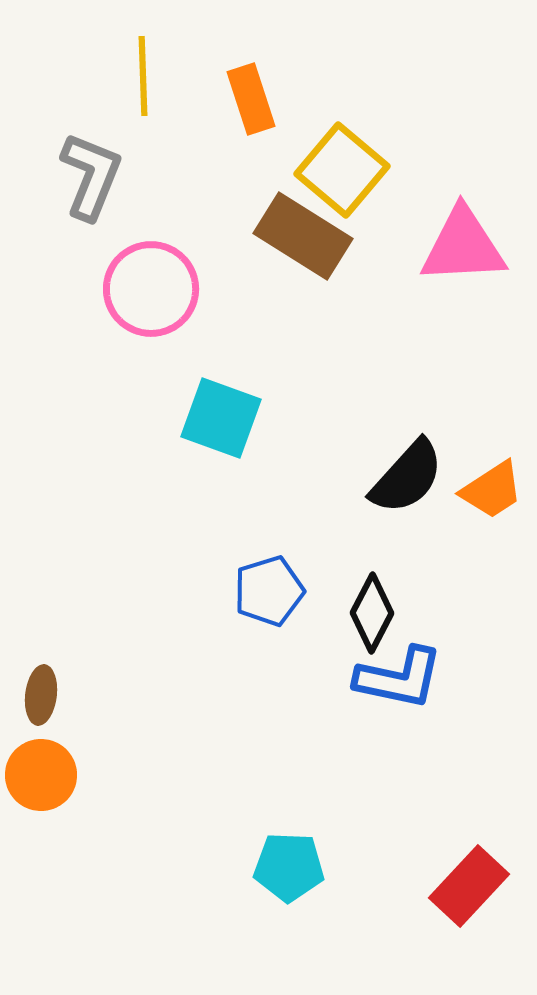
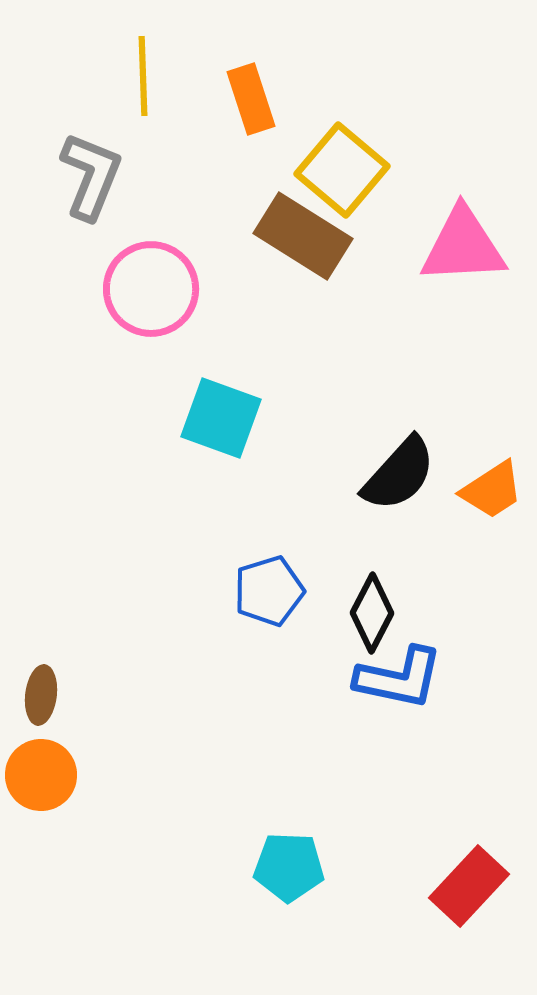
black semicircle: moved 8 px left, 3 px up
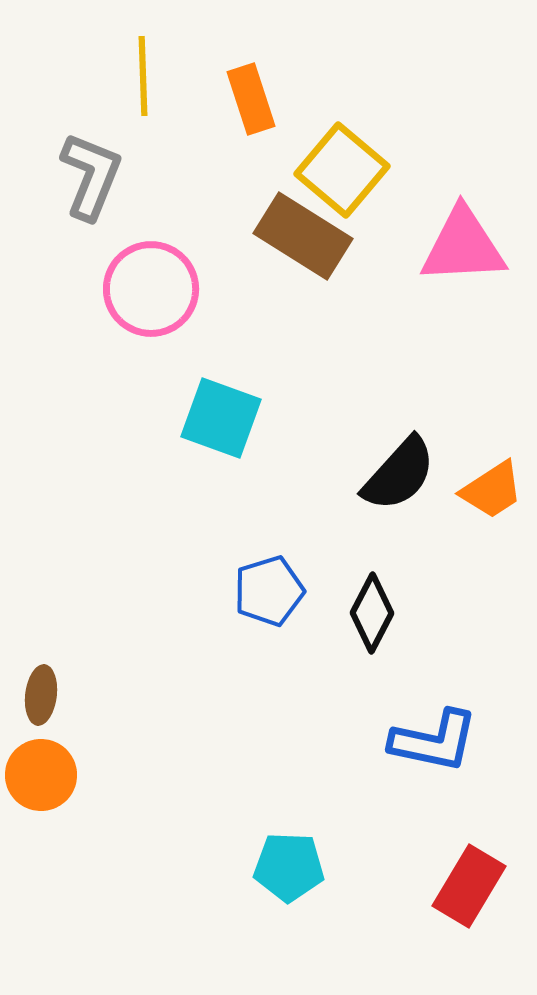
blue L-shape: moved 35 px right, 63 px down
red rectangle: rotated 12 degrees counterclockwise
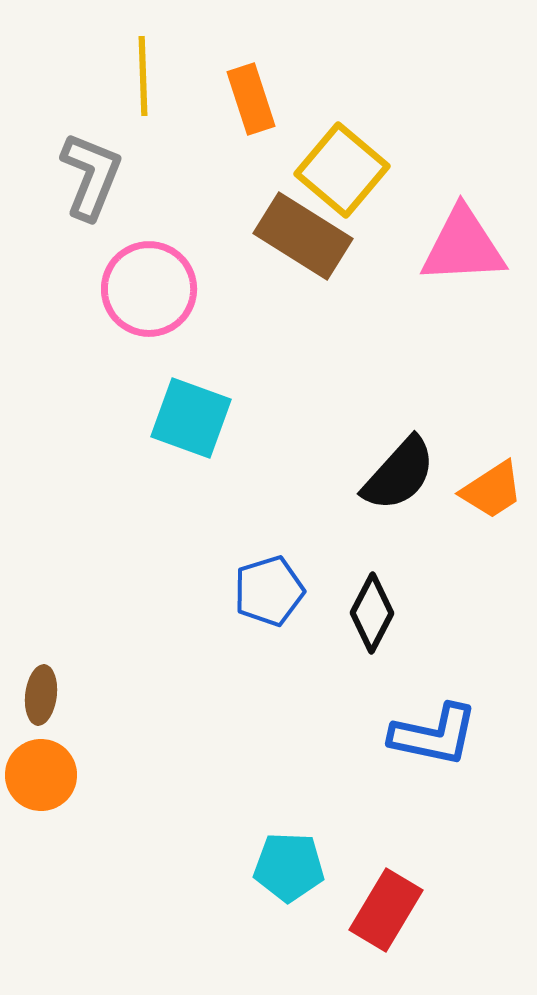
pink circle: moved 2 px left
cyan square: moved 30 px left
blue L-shape: moved 6 px up
red rectangle: moved 83 px left, 24 px down
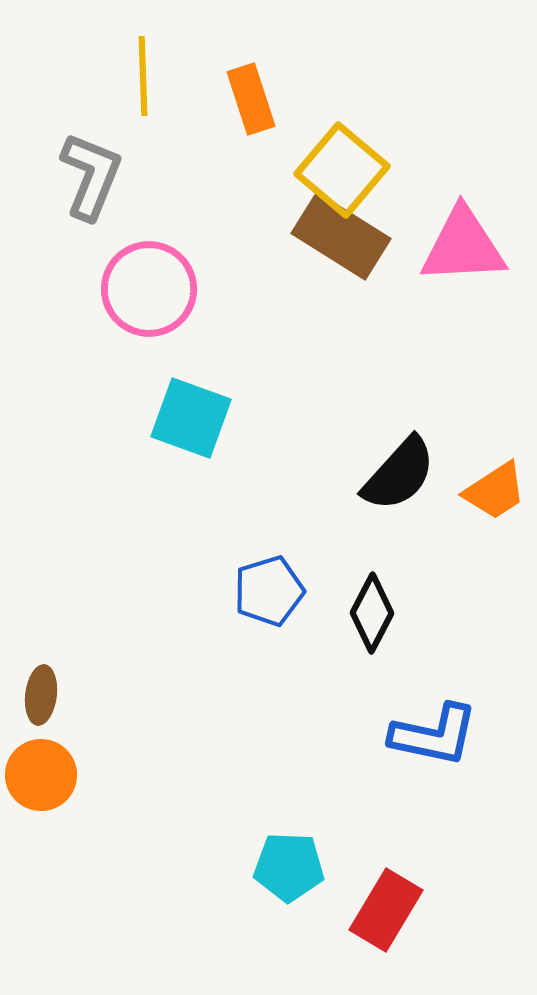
brown rectangle: moved 38 px right
orange trapezoid: moved 3 px right, 1 px down
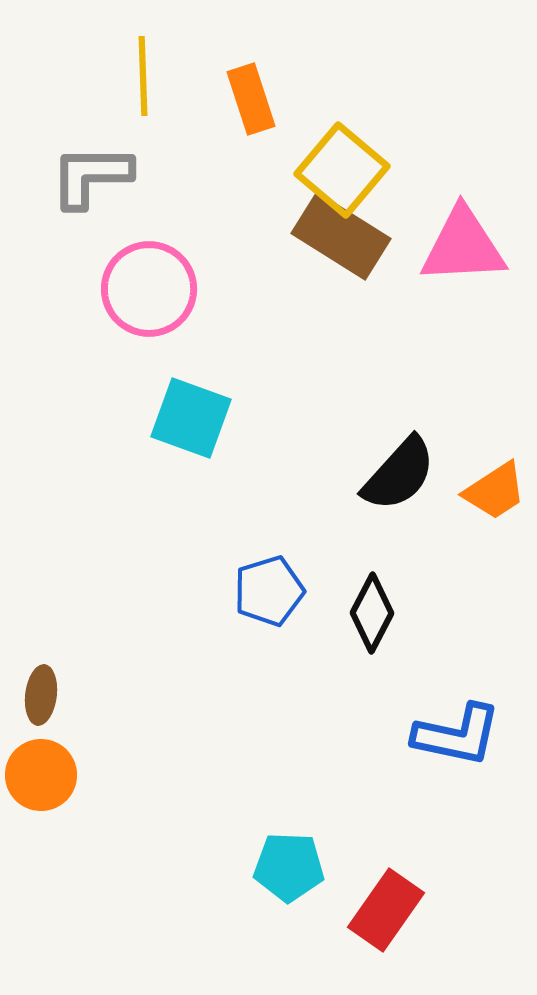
gray L-shape: rotated 112 degrees counterclockwise
blue L-shape: moved 23 px right
red rectangle: rotated 4 degrees clockwise
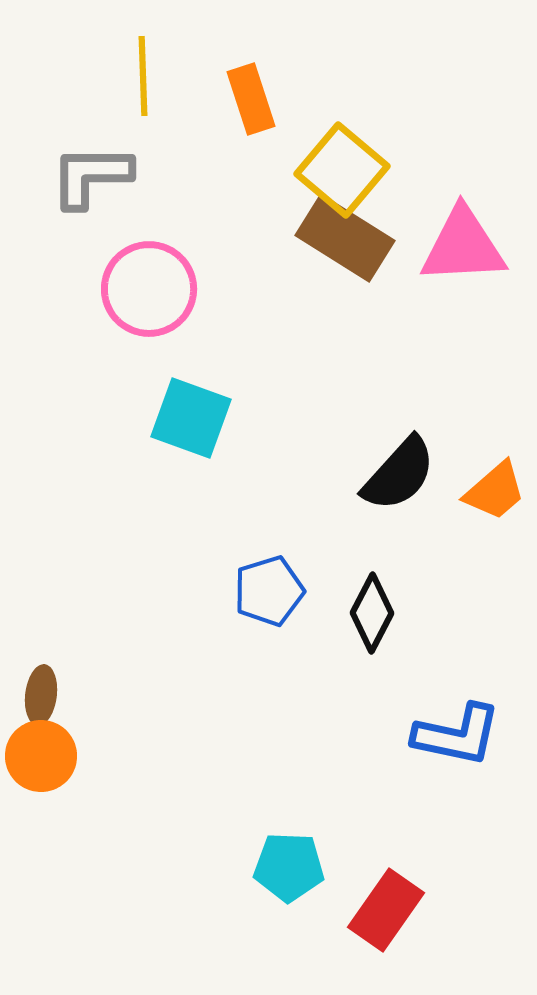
brown rectangle: moved 4 px right, 2 px down
orange trapezoid: rotated 8 degrees counterclockwise
orange circle: moved 19 px up
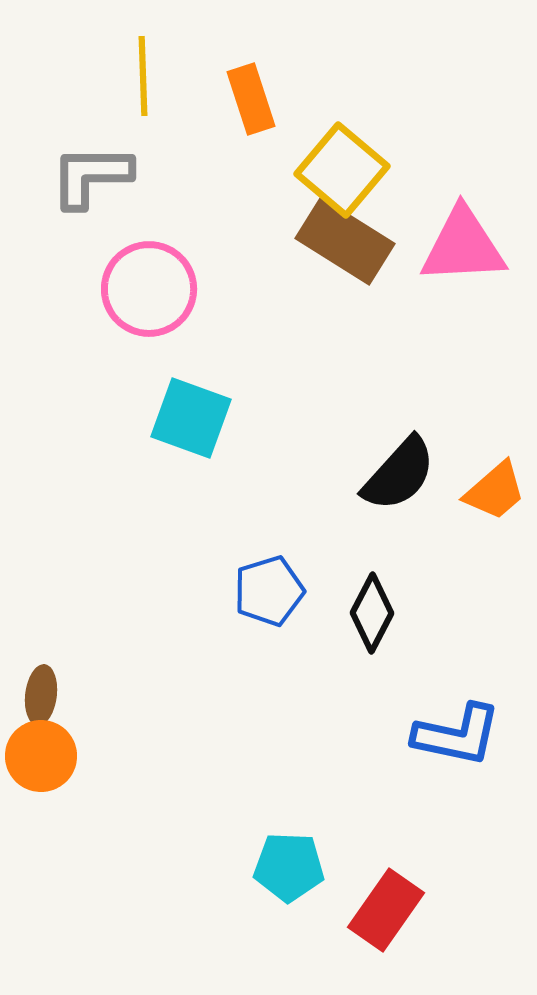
brown rectangle: moved 3 px down
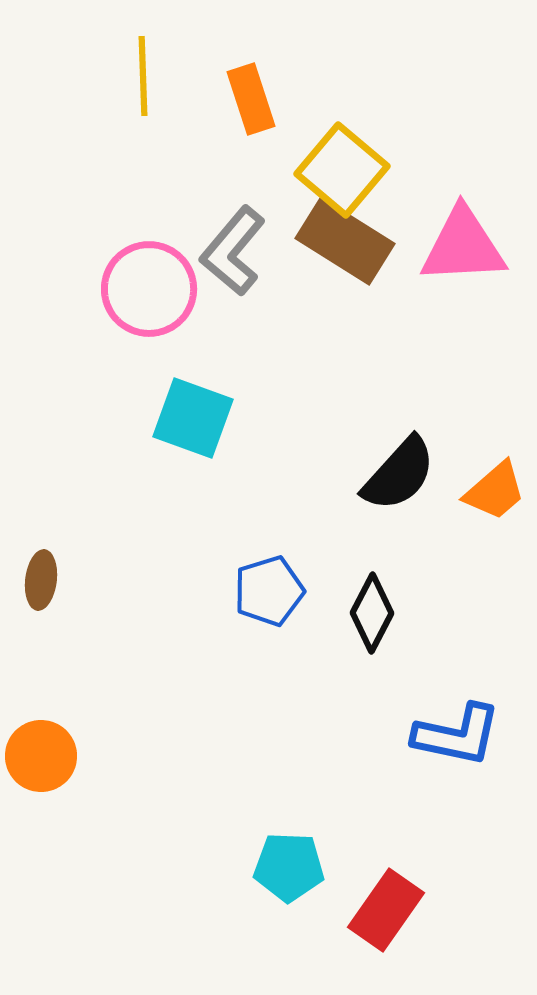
gray L-shape: moved 142 px right, 75 px down; rotated 50 degrees counterclockwise
cyan square: moved 2 px right
brown ellipse: moved 115 px up
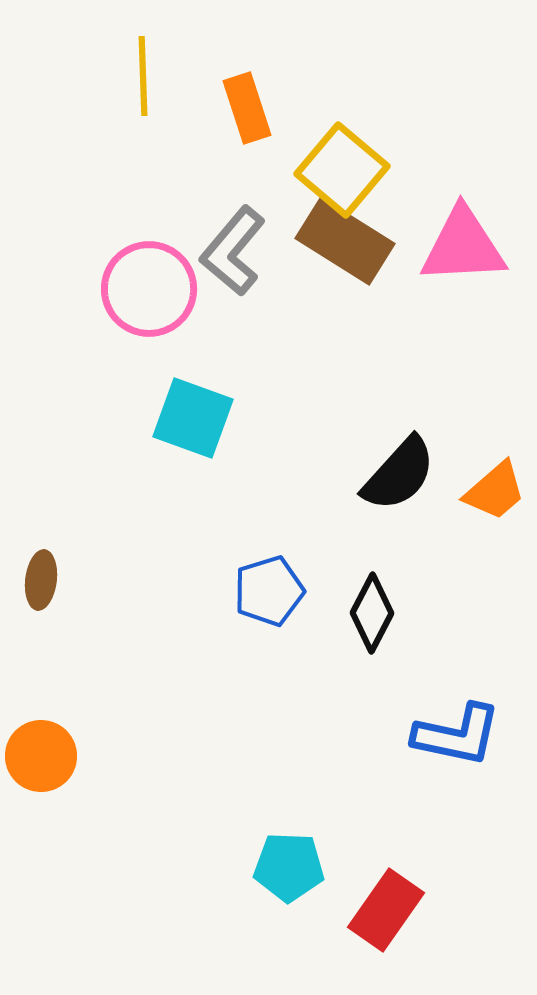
orange rectangle: moved 4 px left, 9 px down
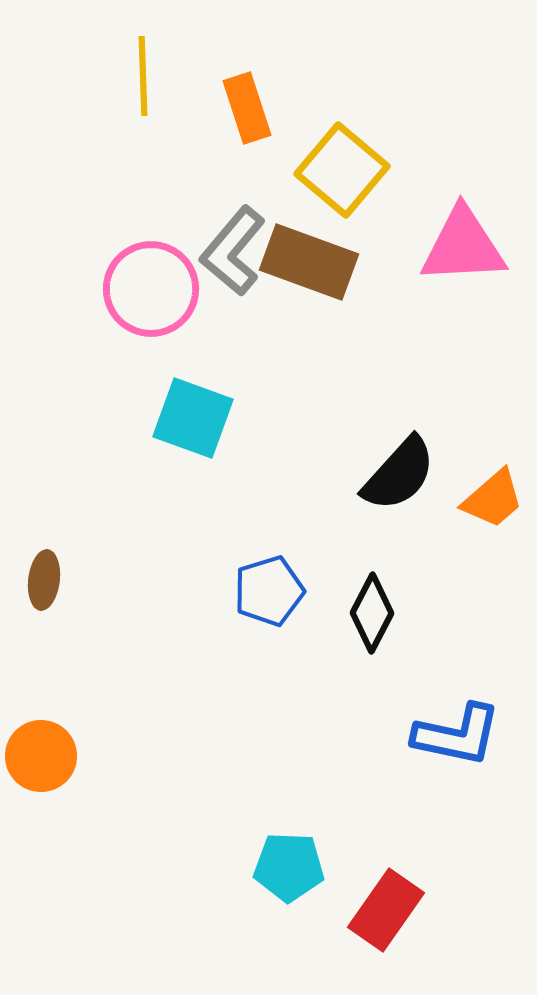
brown rectangle: moved 36 px left, 21 px down; rotated 12 degrees counterclockwise
pink circle: moved 2 px right
orange trapezoid: moved 2 px left, 8 px down
brown ellipse: moved 3 px right
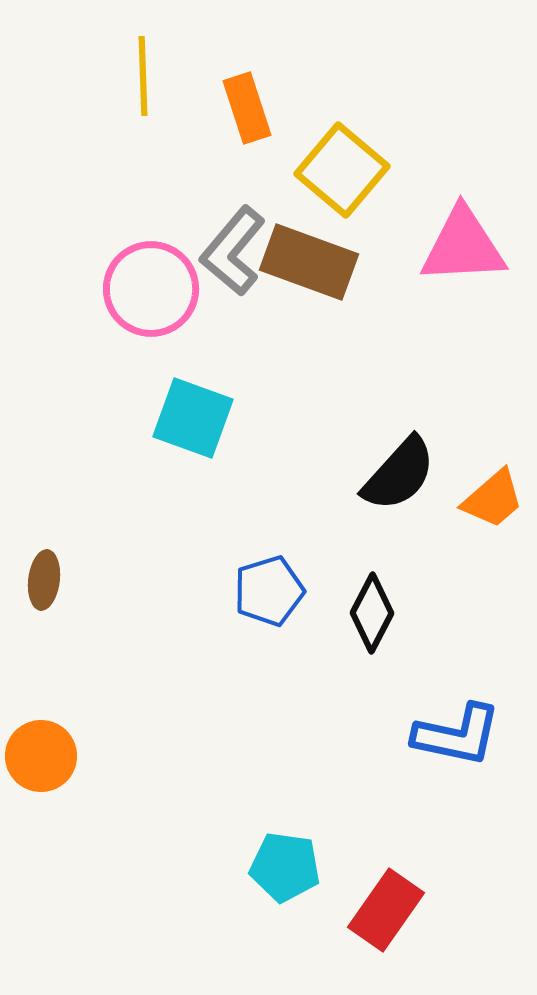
cyan pentagon: moved 4 px left; rotated 6 degrees clockwise
